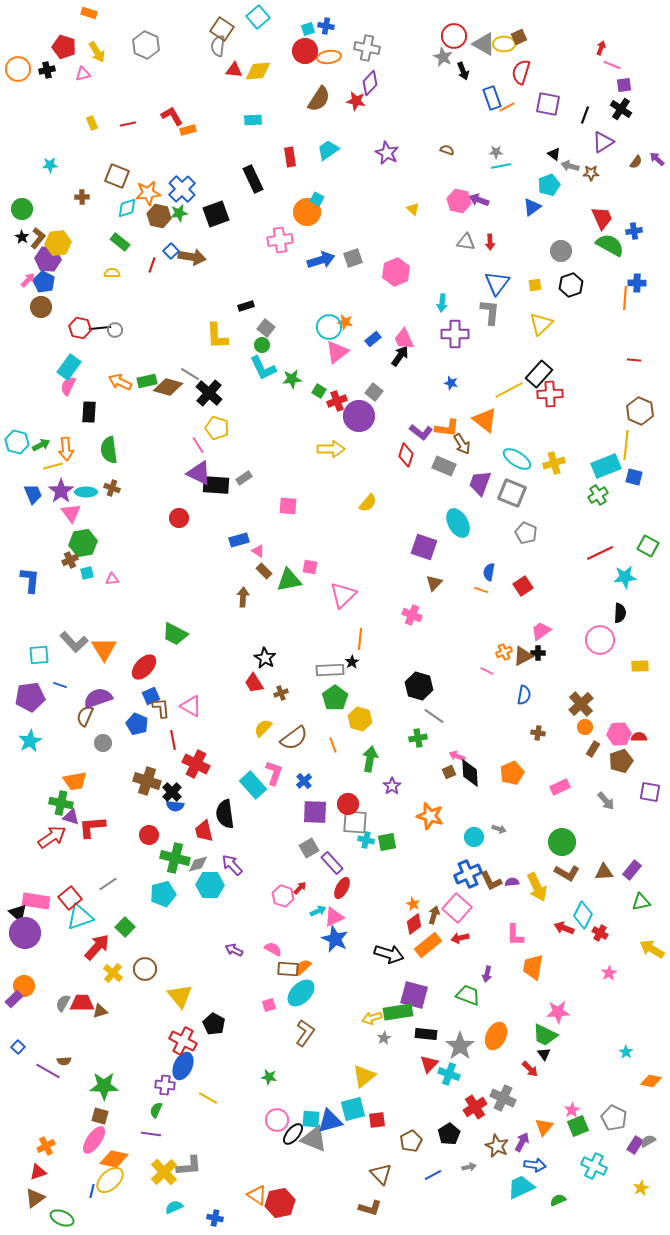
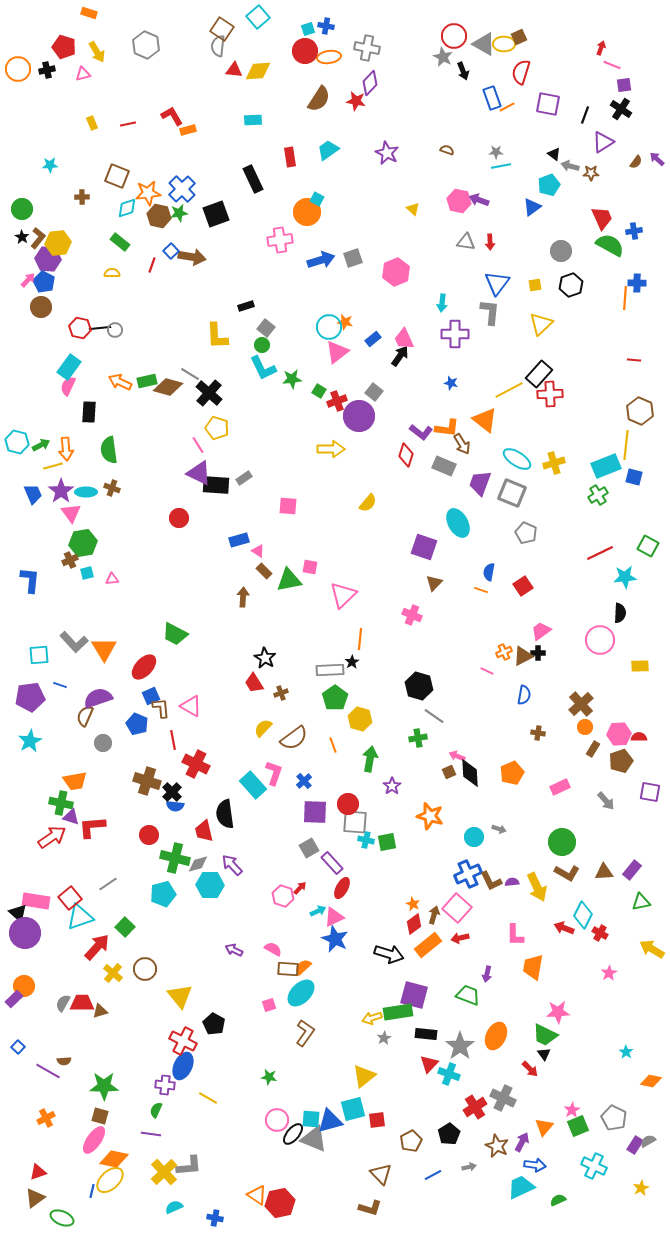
orange cross at (46, 1146): moved 28 px up
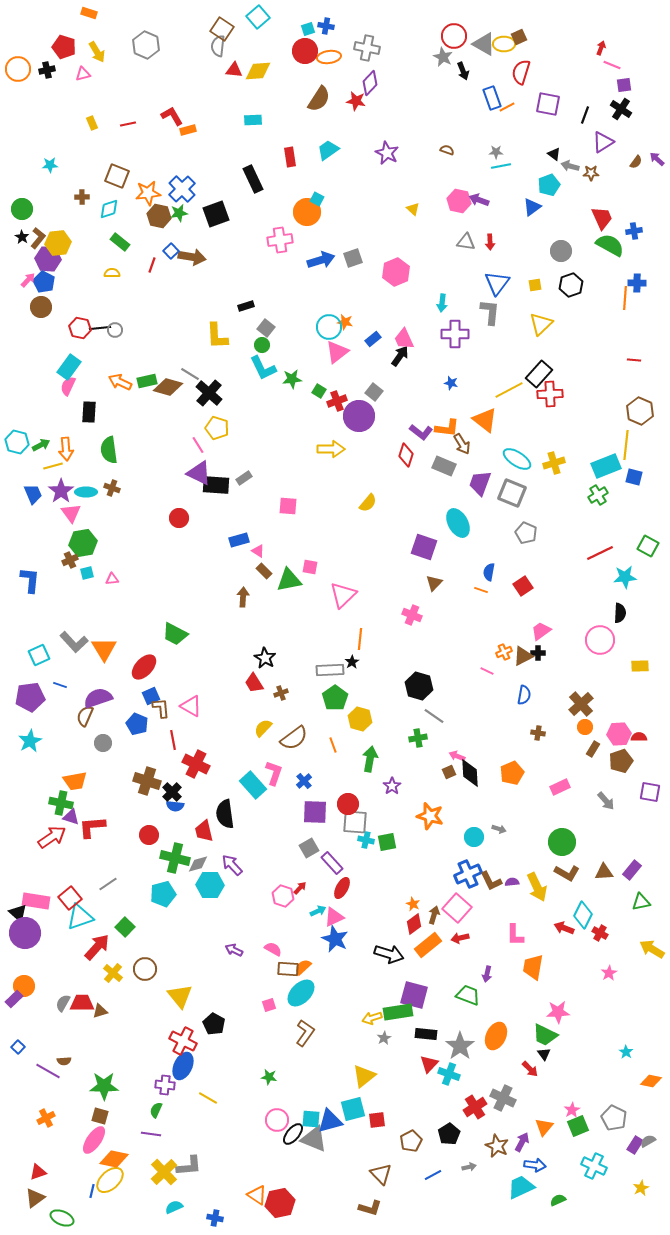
cyan diamond at (127, 208): moved 18 px left, 1 px down
cyan square at (39, 655): rotated 20 degrees counterclockwise
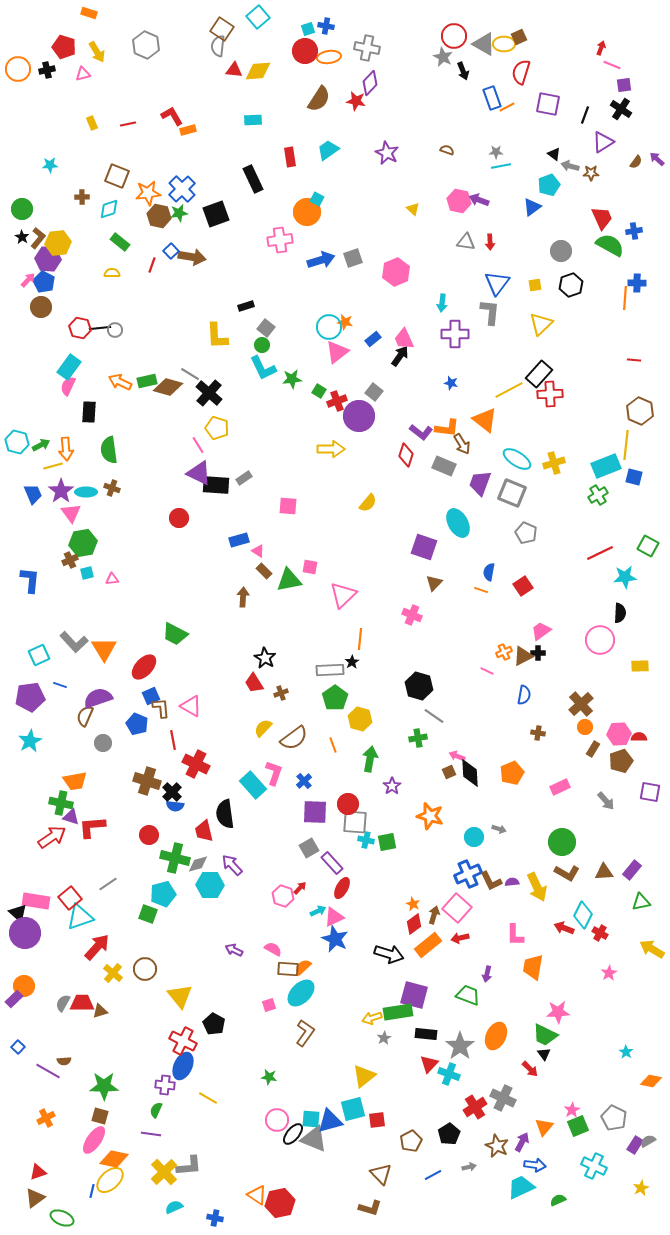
green square at (125, 927): moved 23 px right, 13 px up; rotated 24 degrees counterclockwise
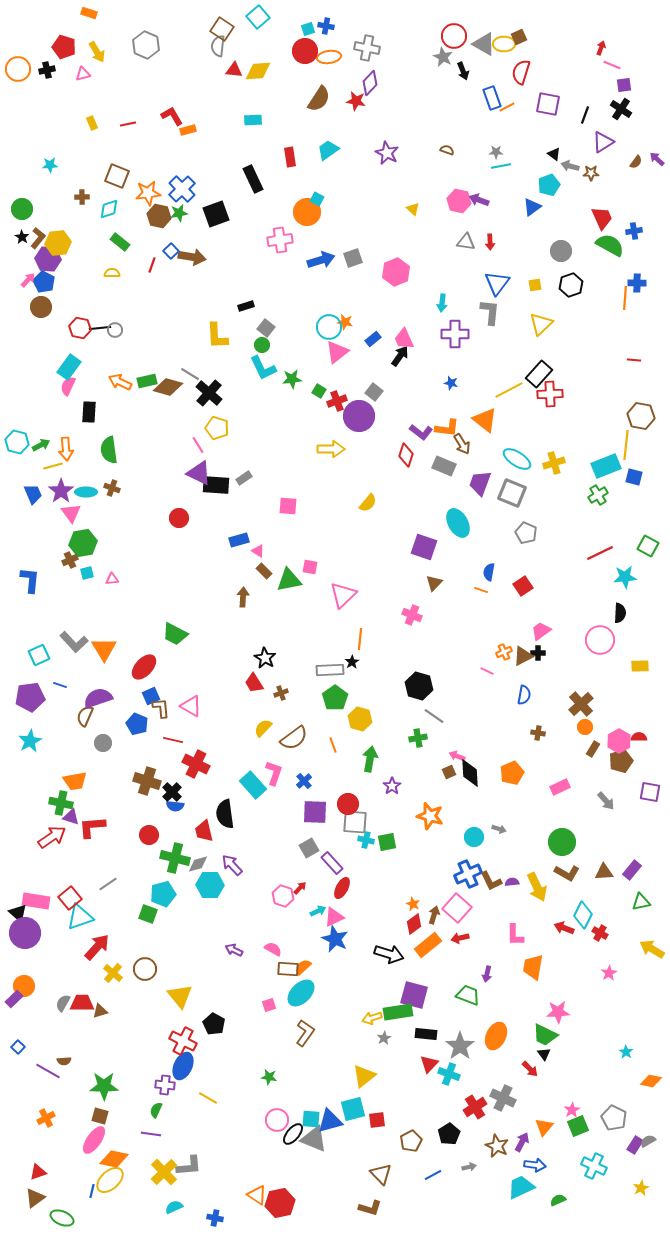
brown hexagon at (640, 411): moved 1 px right, 5 px down; rotated 12 degrees counterclockwise
pink hexagon at (619, 734): moved 7 px down; rotated 25 degrees counterclockwise
red line at (173, 740): rotated 66 degrees counterclockwise
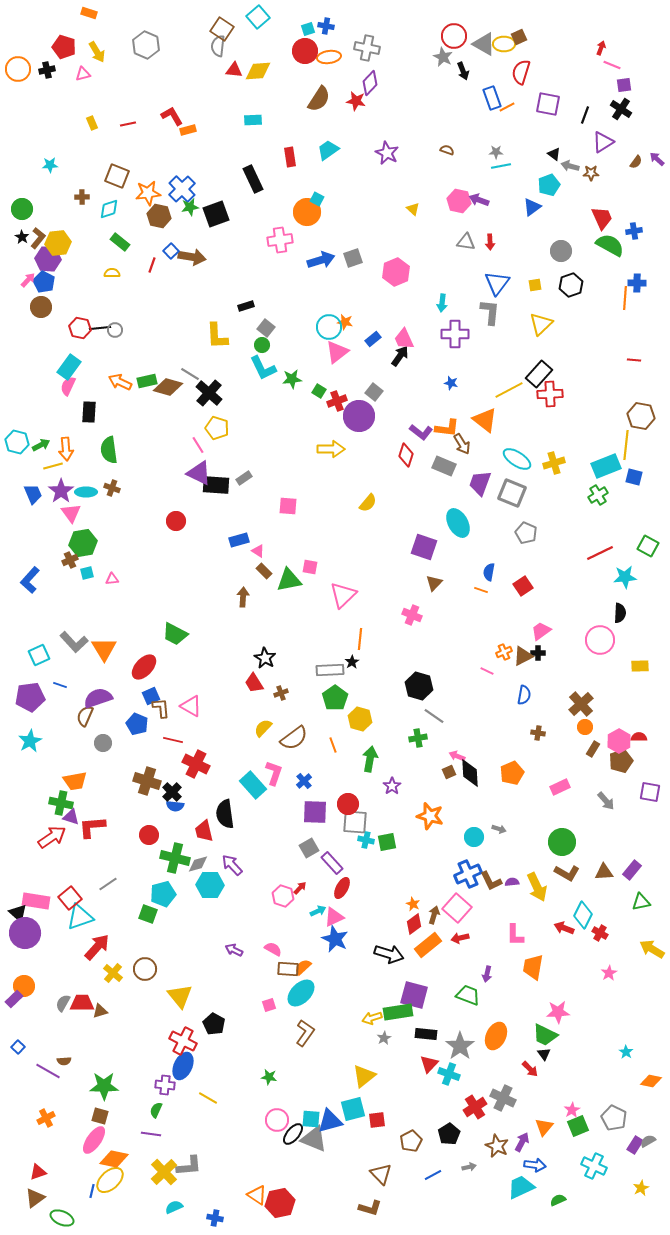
green star at (179, 213): moved 11 px right, 6 px up
red circle at (179, 518): moved 3 px left, 3 px down
blue L-shape at (30, 580): rotated 144 degrees counterclockwise
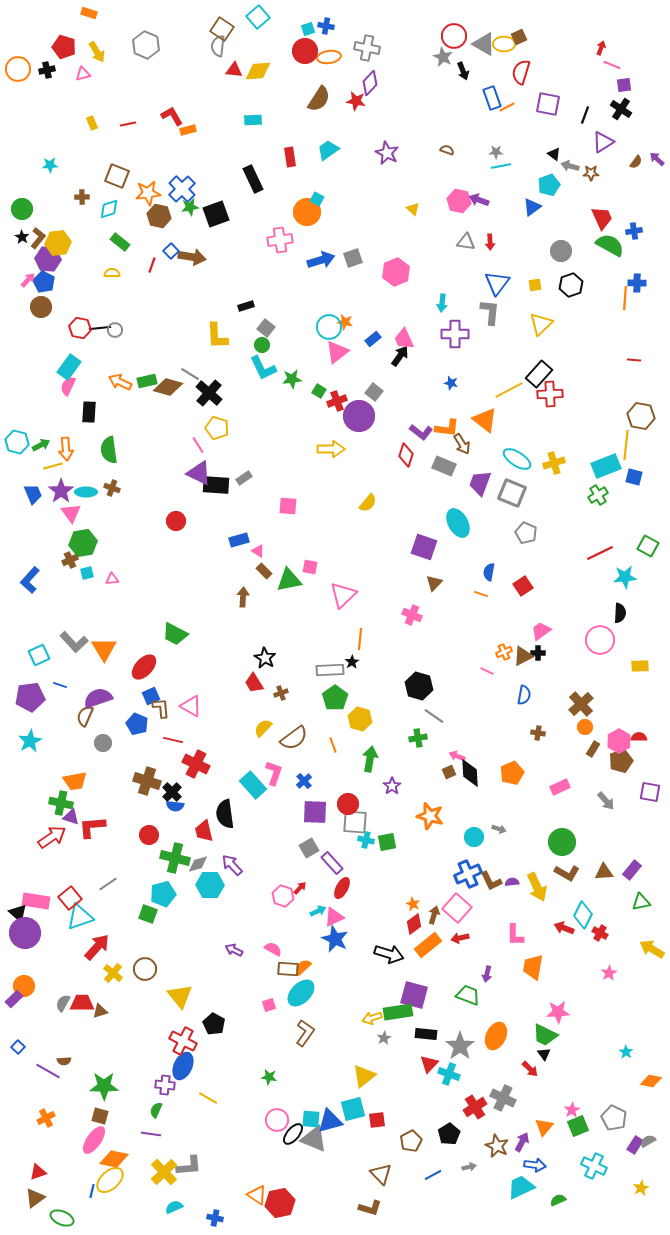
orange line at (481, 590): moved 4 px down
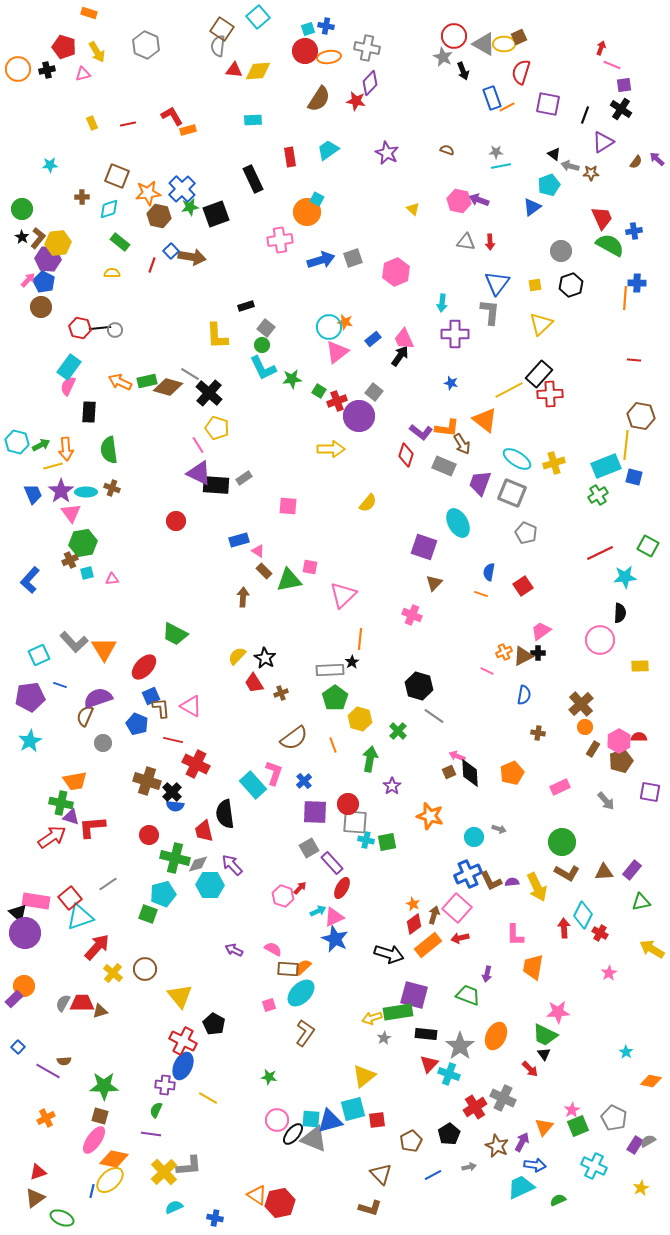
yellow semicircle at (263, 728): moved 26 px left, 72 px up
green cross at (418, 738): moved 20 px left, 7 px up; rotated 36 degrees counterclockwise
red arrow at (564, 928): rotated 66 degrees clockwise
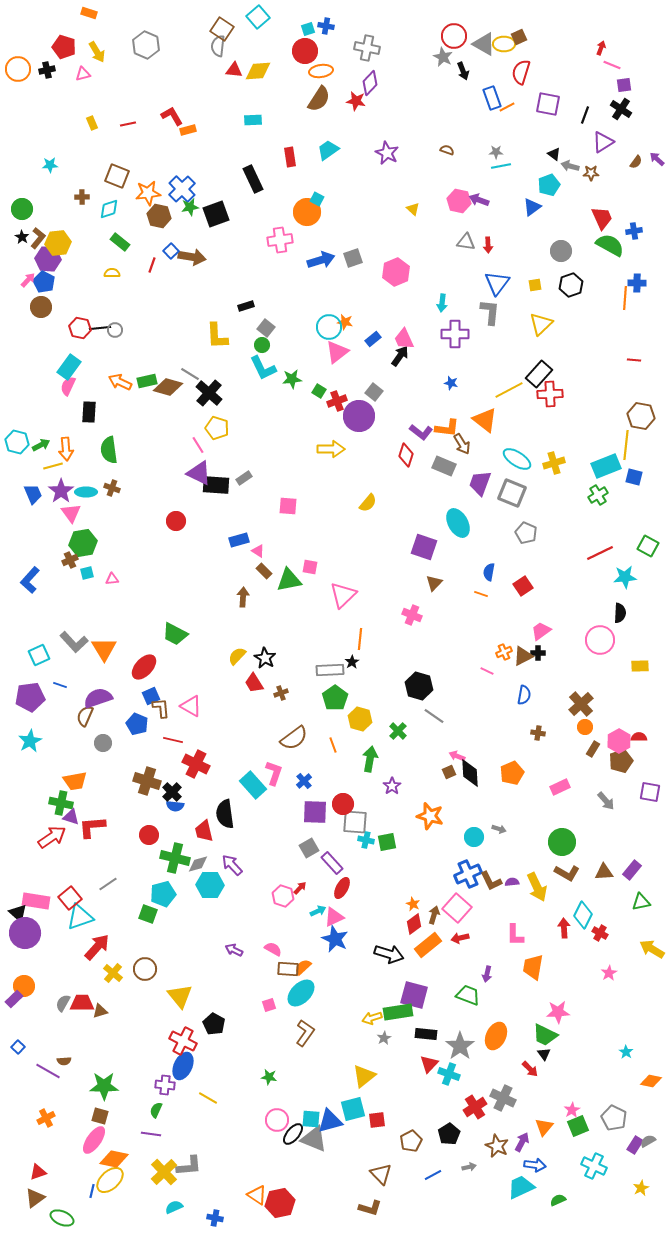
orange ellipse at (329, 57): moved 8 px left, 14 px down
red arrow at (490, 242): moved 2 px left, 3 px down
red circle at (348, 804): moved 5 px left
